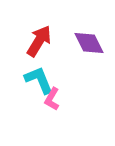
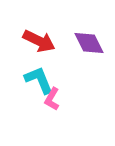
red arrow: rotated 84 degrees clockwise
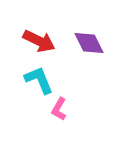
pink L-shape: moved 7 px right, 10 px down
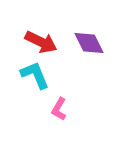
red arrow: moved 2 px right, 1 px down
cyan L-shape: moved 4 px left, 5 px up
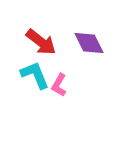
red arrow: rotated 12 degrees clockwise
pink L-shape: moved 24 px up
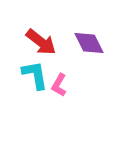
cyan L-shape: rotated 12 degrees clockwise
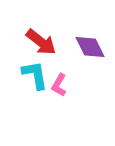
purple diamond: moved 1 px right, 4 px down
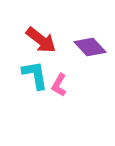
red arrow: moved 2 px up
purple diamond: rotated 16 degrees counterclockwise
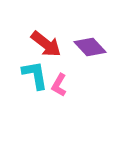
red arrow: moved 5 px right, 4 px down
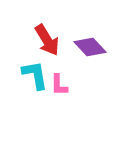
red arrow: moved 1 px right, 4 px up; rotated 20 degrees clockwise
pink L-shape: rotated 30 degrees counterclockwise
